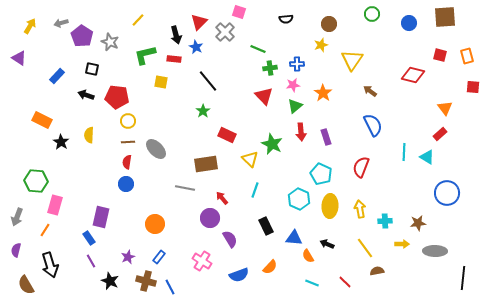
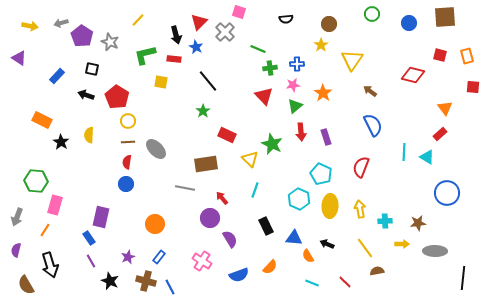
yellow arrow at (30, 26): rotated 70 degrees clockwise
yellow star at (321, 45): rotated 16 degrees counterclockwise
red pentagon at (117, 97): rotated 25 degrees clockwise
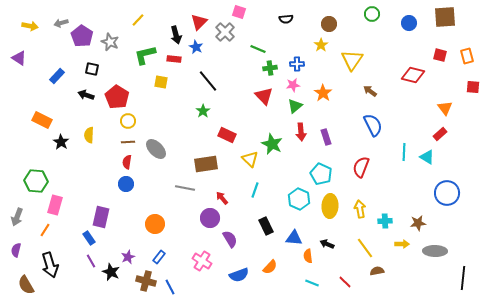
orange semicircle at (308, 256): rotated 24 degrees clockwise
black star at (110, 281): moved 1 px right, 9 px up
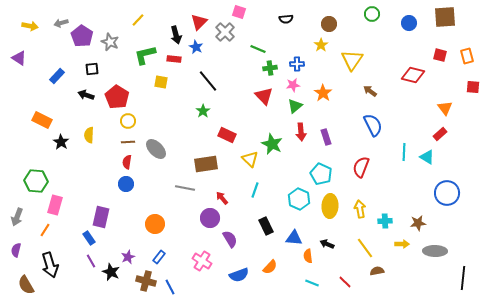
black square at (92, 69): rotated 16 degrees counterclockwise
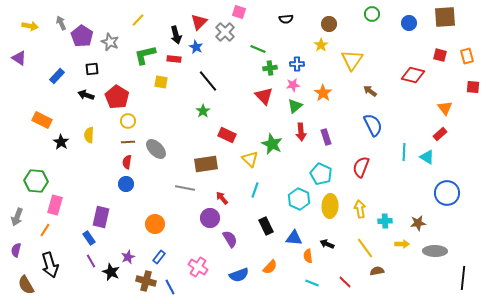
gray arrow at (61, 23): rotated 80 degrees clockwise
pink cross at (202, 261): moved 4 px left, 6 px down
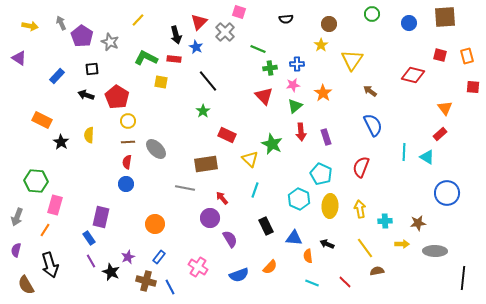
green L-shape at (145, 55): moved 1 px right, 3 px down; rotated 40 degrees clockwise
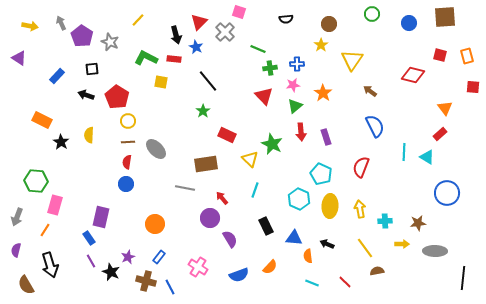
blue semicircle at (373, 125): moved 2 px right, 1 px down
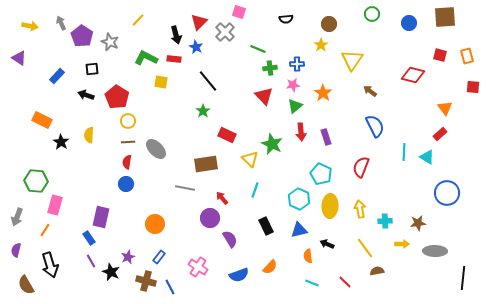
blue triangle at (294, 238): moved 5 px right, 8 px up; rotated 18 degrees counterclockwise
